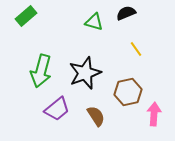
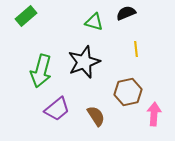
yellow line: rotated 28 degrees clockwise
black star: moved 1 px left, 11 px up
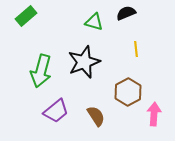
brown hexagon: rotated 16 degrees counterclockwise
purple trapezoid: moved 1 px left, 2 px down
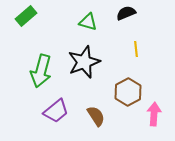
green triangle: moved 6 px left
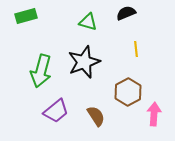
green rectangle: rotated 25 degrees clockwise
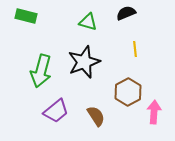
green rectangle: rotated 30 degrees clockwise
yellow line: moved 1 px left
pink arrow: moved 2 px up
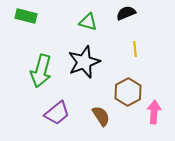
purple trapezoid: moved 1 px right, 2 px down
brown semicircle: moved 5 px right
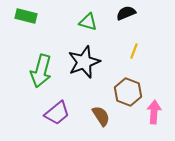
yellow line: moved 1 px left, 2 px down; rotated 28 degrees clockwise
brown hexagon: rotated 12 degrees counterclockwise
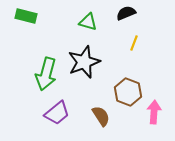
yellow line: moved 8 px up
green arrow: moved 5 px right, 3 px down
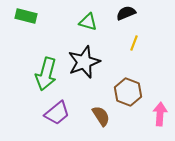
pink arrow: moved 6 px right, 2 px down
